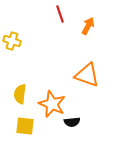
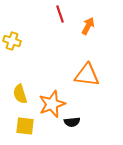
orange triangle: rotated 12 degrees counterclockwise
yellow semicircle: rotated 24 degrees counterclockwise
orange star: rotated 28 degrees clockwise
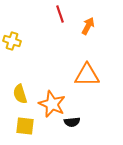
orange triangle: rotated 8 degrees counterclockwise
orange star: rotated 28 degrees counterclockwise
